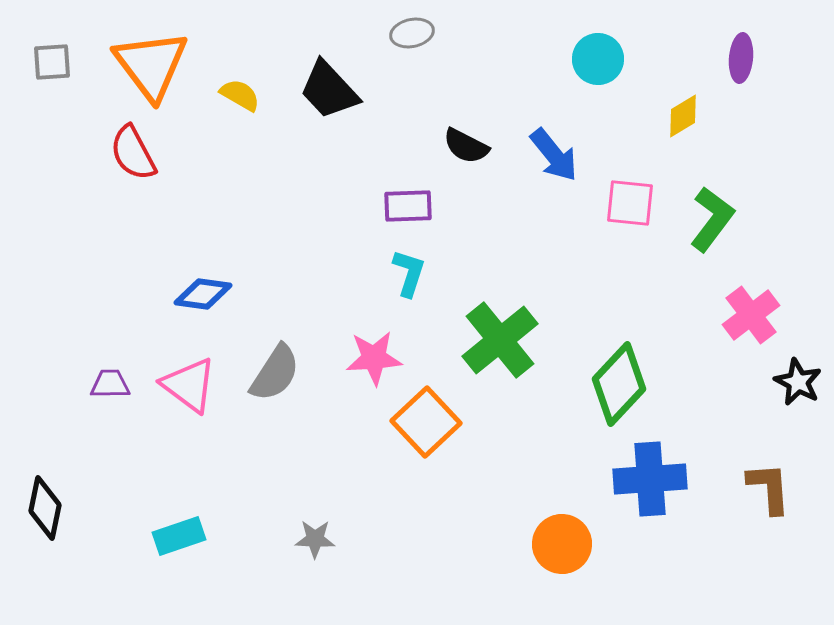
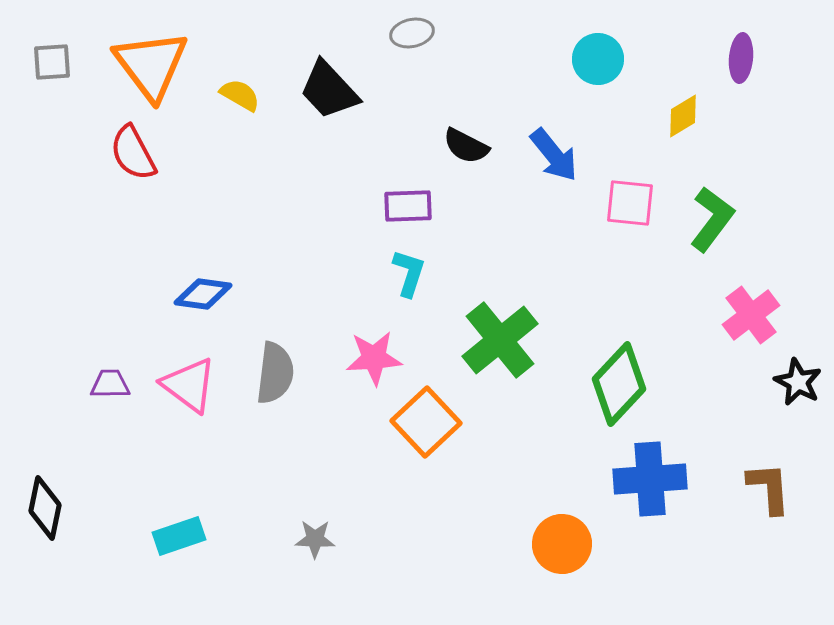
gray semicircle: rotated 26 degrees counterclockwise
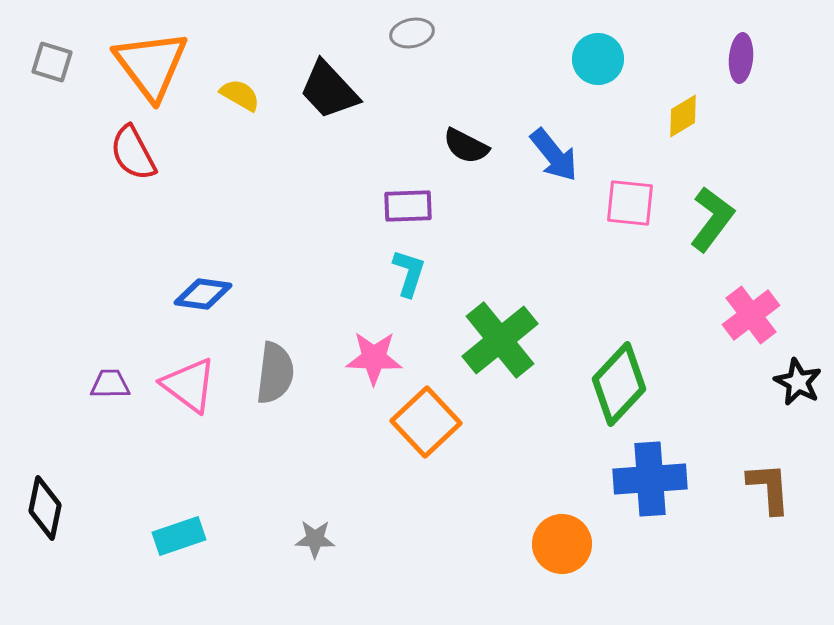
gray square: rotated 21 degrees clockwise
pink star: rotated 6 degrees clockwise
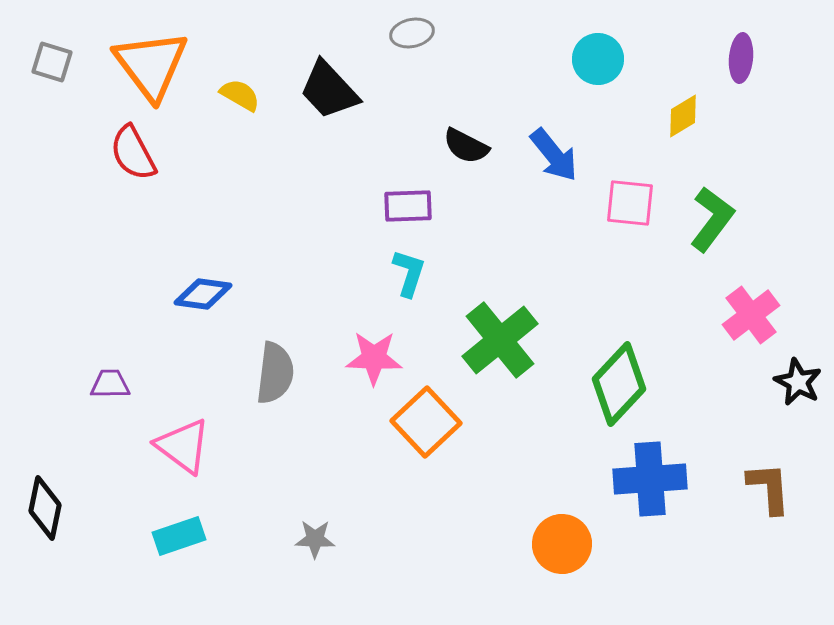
pink triangle: moved 6 px left, 61 px down
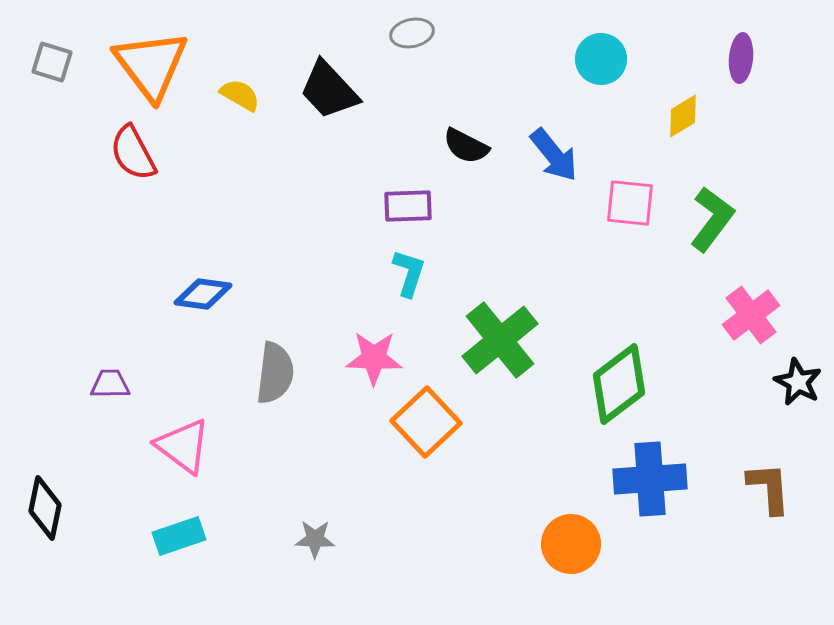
cyan circle: moved 3 px right
green diamond: rotated 10 degrees clockwise
orange circle: moved 9 px right
